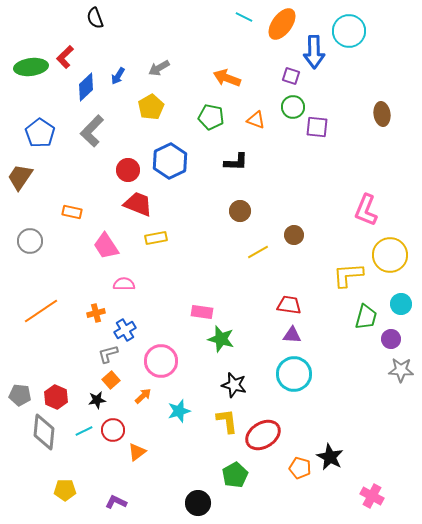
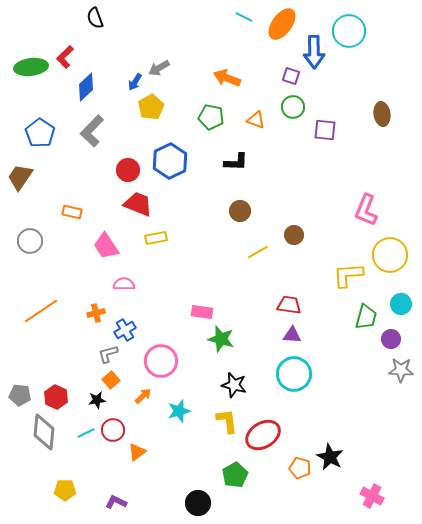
blue arrow at (118, 76): moved 17 px right, 6 px down
purple square at (317, 127): moved 8 px right, 3 px down
cyan line at (84, 431): moved 2 px right, 2 px down
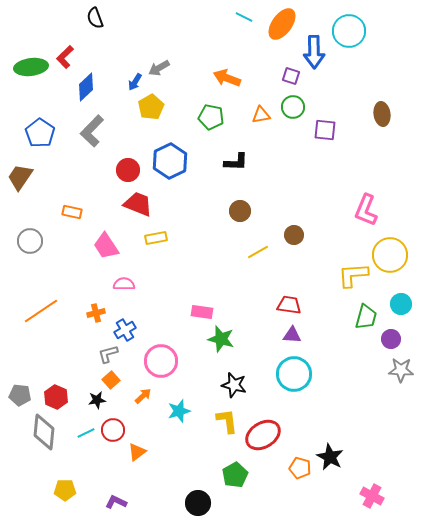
orange triangle at (256, 120): moved 5 px right, 5 px up; rotated 30 degrees counterclockwise
yellow L-shape at (348, 275): moved 5 px right
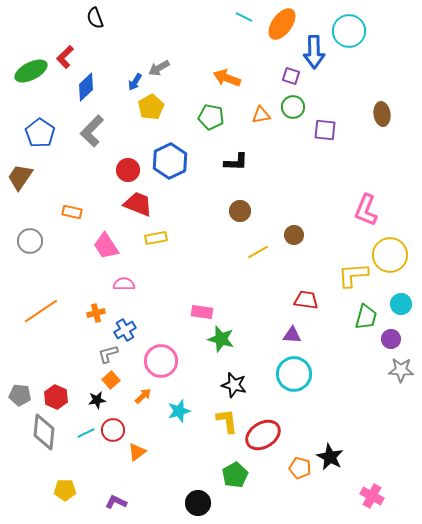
green ellipse at (31, 67): moved 4 px down; rotated 20 degrees counterclockwise
red trapezoid at (289, 305): moved 17 px right, 5 px up
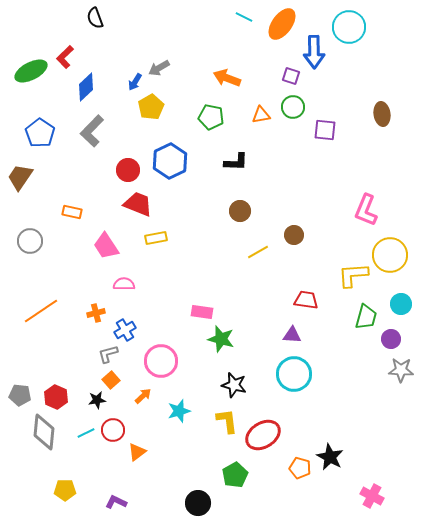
cyan circle at (349, 31): moved 4 px up
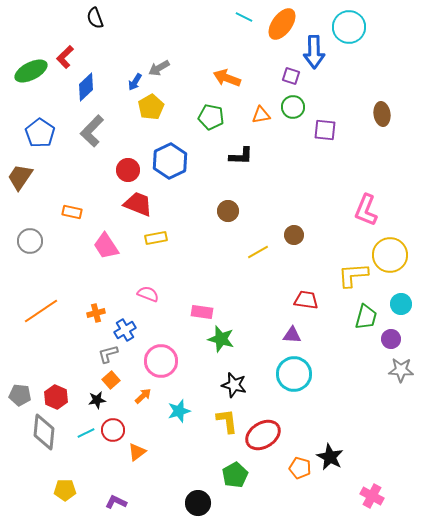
black L-shape at (236, 162): moved 5 px right, 6 px up
brown circle at (240, 211): moved 12 px left
pink semicircle at (124, 284): moved 24 px right, 10 px down; rotated 20 degrees clockwise
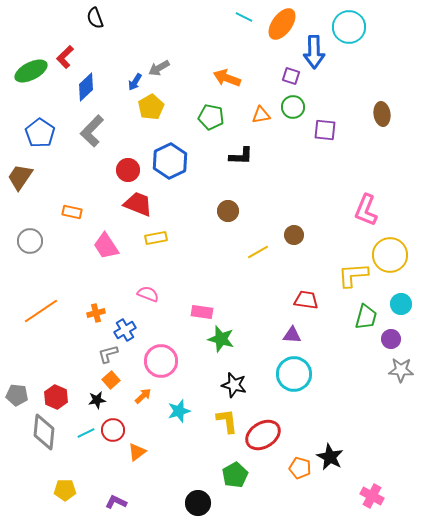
gray pentagon at (20, 395): moved 3 px left
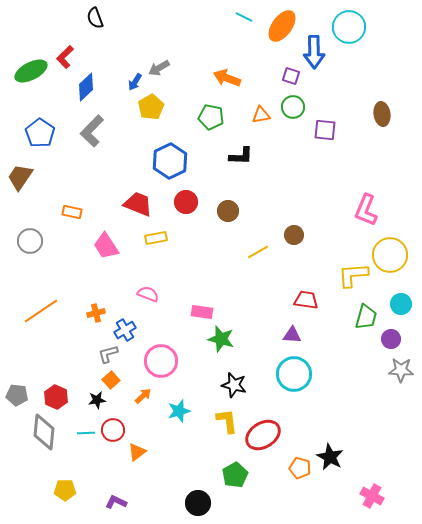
orange ellipse at (282, 24): moved 2 px down
red circle at (128, 170): moved 58 px right, 32 px down
cyan line at (86, 433): rotated 24 degrees clockwise
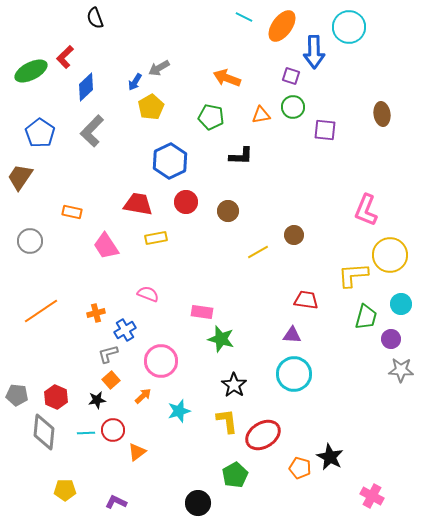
red trapezoid at (138, 204): rotated 12 degrees counterclockwise
black star at (234, 385): rotated 20 degrees clockwise
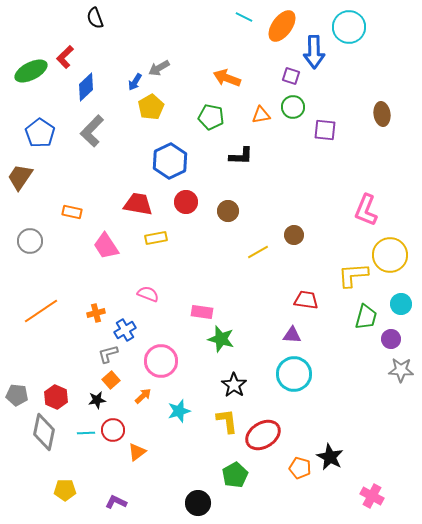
gray diamond at (44, 432): rotated 6 degrees clockwise
